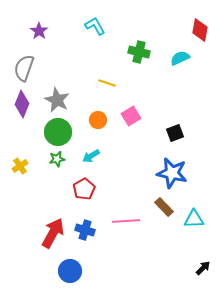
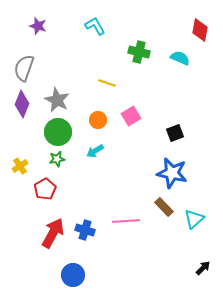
purple star: moved 1 px left, 5 px up; rotated 18 degrees counterclockwise
cyan semicircle: rotated 48 degrees clockwise
cyan arrow: moved 4 px right, 5 px up
red pentagon: moved 39 px left
cyan triangle: rotated 40 degrees counterclockwise
blue circle: moved 3 px right, 4 px down
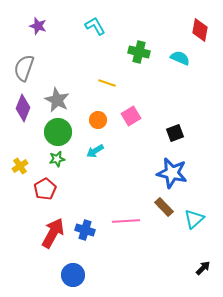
purple diamond: moved 1 px right, 4 px down
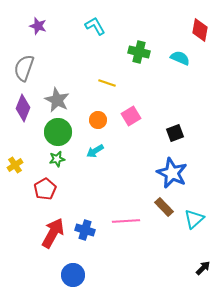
yellow cross: moved 5 px left, 1 px up
blue star: rotated 12 degrees clockwise
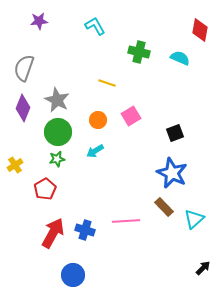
purple star: moved 1 px right, 5 px up; rotated 24 degrees counterclockwise
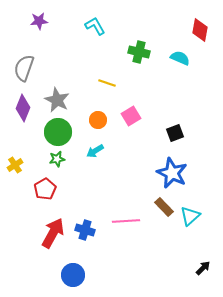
cyan triangle: moved 4 px left, 3 px up
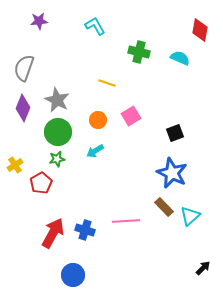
red pentagon: moved 4 px left, 6 px up
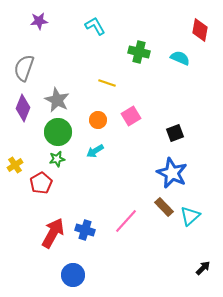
pink line: rotated 44 degrees counterclockwise
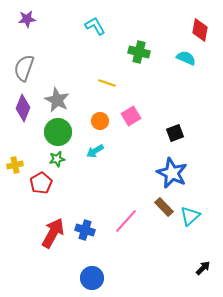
purple star: moved 12 px left, 2 px up
cyan semicircle: moved 6 px right
orange circle: moved 2 px right, 1 px down
yellow cross: rotated 21 degrees clockwise
blue circle: moved 19 px right, 3 px down
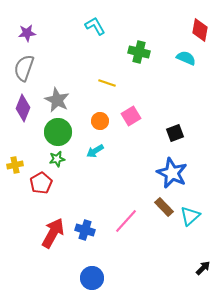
purple star: moved 14 px down
